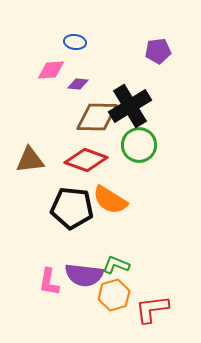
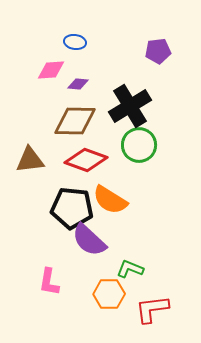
brown diamond: moved 22 px left, 4 px down
green L-shape: moved 14 px right, 4 px down
purple semicircle: moved 5 px right, 35 px up; rotated 36 degrees clockwise
orange hexagon: moved 5 px left, 1 px up; rotated 16 degrees clockwise
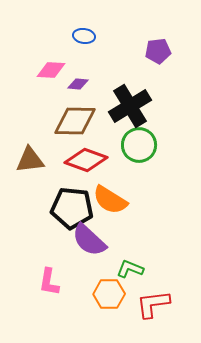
blue ellipse: moved 9 px right, 6 px up
pink diamond: rotated 8 degrees clockwise
red L-shape: moved 1 px right, 5 px up
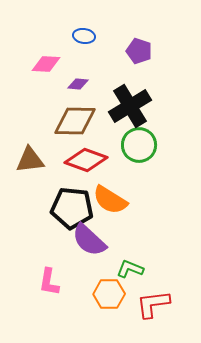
purple pentagon: moved 19 px left; rotated 25 degrees clockwise
pink diamond: moved 5 px left, 6 px up
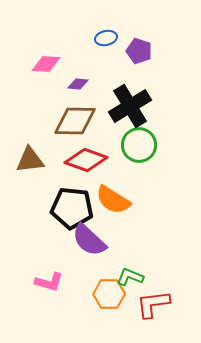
blue ellipse: moved 22 px right, 2 px down; rotated 20 degrees counterclockwise
orange semicircle: moved 3 px right
green L-shape: moved 8 px down
pink L-shape: rotated 84 degrees counterclockwise
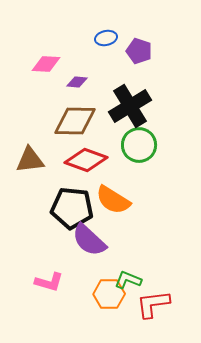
purple diamond: moved 1 px left, 2 px up
green L-shape: moved 2 px left, 3 px down
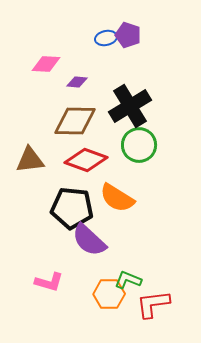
purple pentagon: moved 11 px left, 16 px up
orange semicircle: moved 4 px right, 2 px up
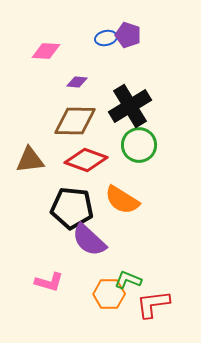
pink diamond: moved 13 px up
orange semicircle: moved 5 px right, 2 px down
